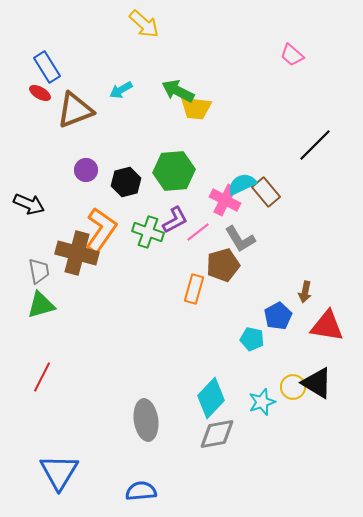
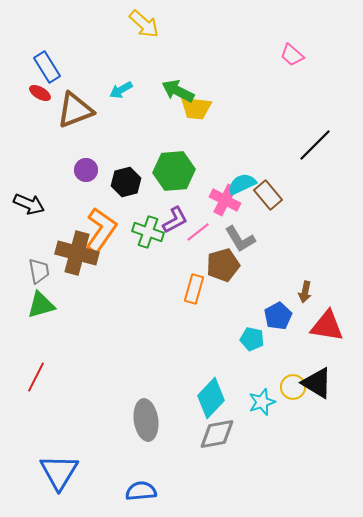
brown rectangle: moved 2 px right, 3 px down
red line: moved 6 px left
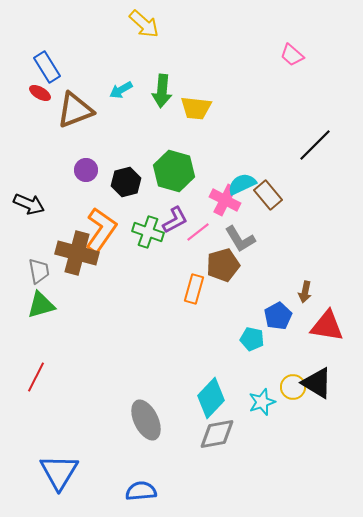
green arrow: moved 16 px left; rotated 112 degrees counterclockwise
green hexagon: rotated 21 degrees clockwise
gray ellipse: rotated 18 degrees counterclockwise
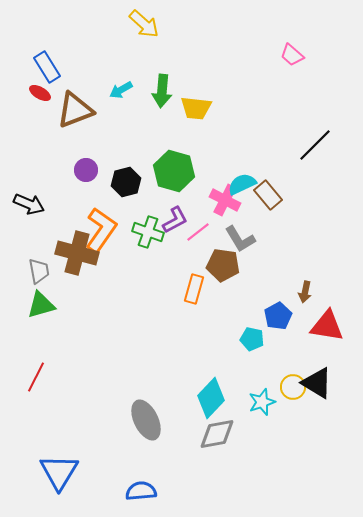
brown pentagon: rotated 24 degrees clockwise
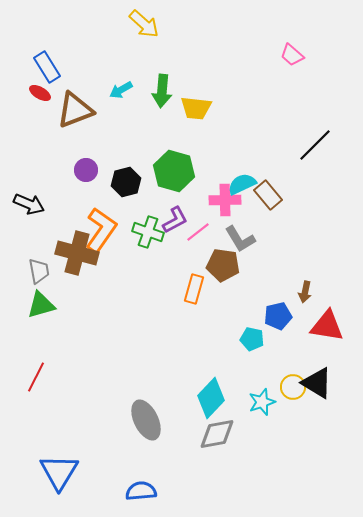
pink cross: rotated 28 degrees counterclockwise
blue pentagon: rotated 16 degrees clockwise
